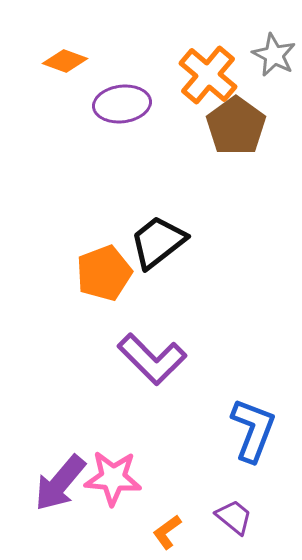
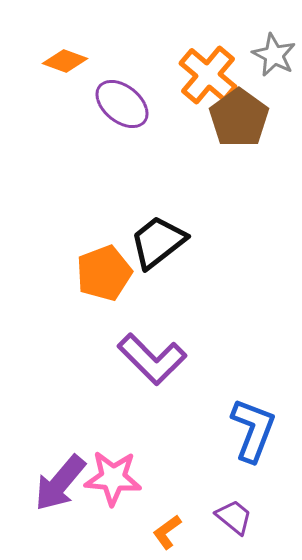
purple ellipse: rotated 46 degrees clockwise
brown pentagon: moved 3 px right, 8 px up
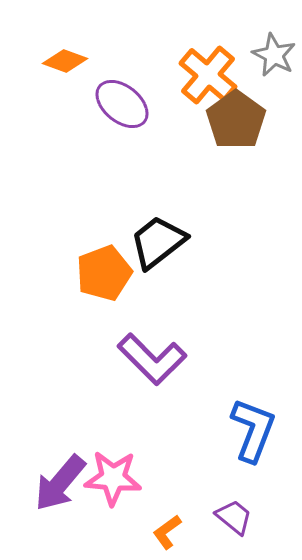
brown pentagon: moved 3 px left, 2 px down
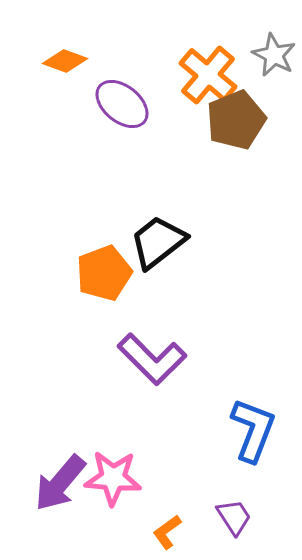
brown pentagon: rotated 14 degrees clockwise
purple trapezoid: rotated 18 degrees clockwise
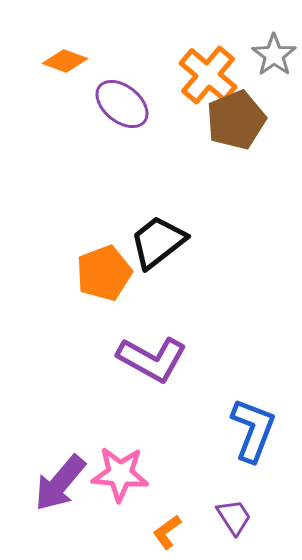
gray star: rotated 9 degrees clockwise
purple L-shape: rotated 16 degrees counterclockwise
pink star: moved 7 px right, 4 px up
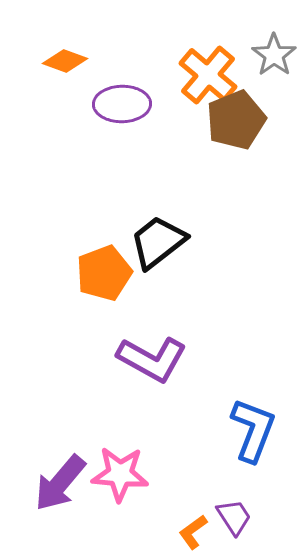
purple ellipse: rotated 40 degrees counterclockwise
orange L-shape: moved 26 px right
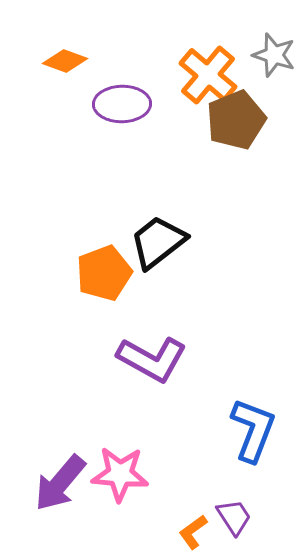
gray star: rotated 18 degrees counterclockwise
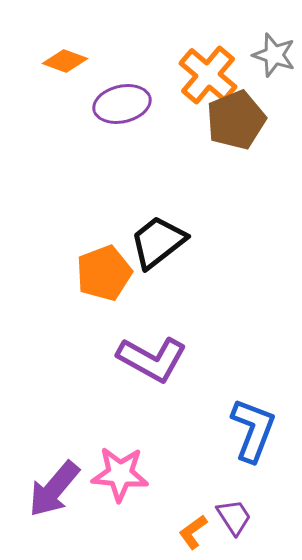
purple ellipse: rotated 12 degrees counterclockwise
purple arrow: moved 6 px left, 6 px down
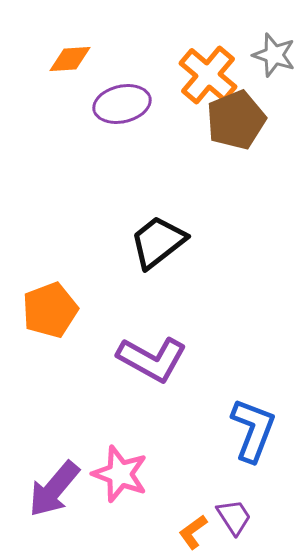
orange diamond: moved 5 px right, 2 px up; rotated 24 degrees counterclockwise
orange pentagon: moved 54 px left, 37 px down
pink star: rotated 16 degrees clockwise
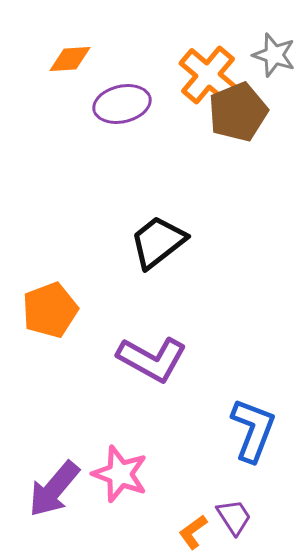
brown pentagon: moved 2 px right, 8 px up
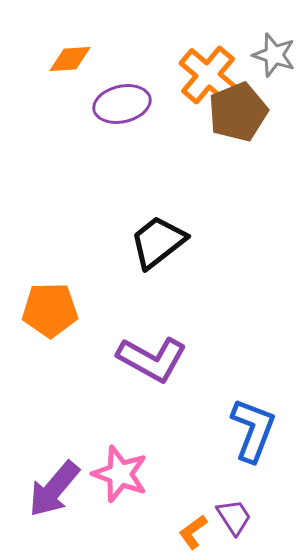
orange pentagon: rotated 20 degrees clockwise
